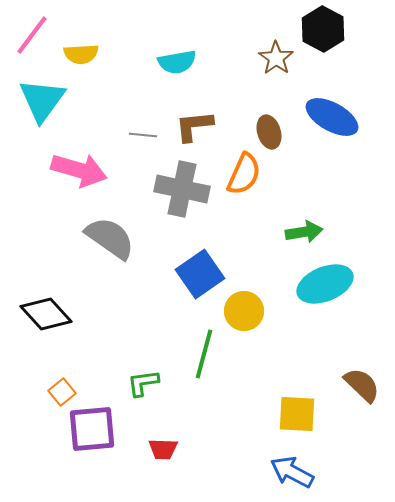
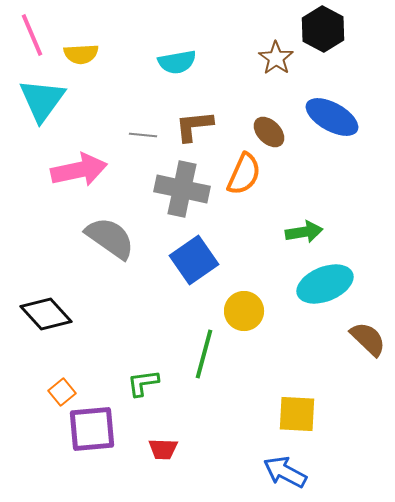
pink line: rotated 60 degrees counterclockwise
brown ellipse: rotated 28 degrees counterclockwise
pink arrow: rotated 28 degrees counterclockwise
blue square: moved 6 px left, 14 px up
brown semicircle: moved 6 px right, 46 px up
blue arrow: moved 7 px left
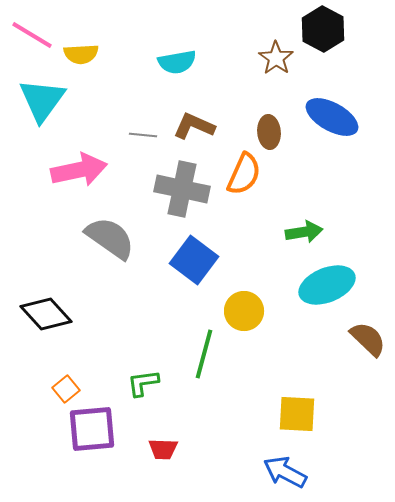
pink line: rotated 36 degrees counterclockwise
brown L-shape: rotated 30 degrees clockwise
brown ellipse: rotated 40 degrees clockwise
blue square: rotated 18 degrees counterclockwise
cyan ellipse: moved 2 px right, 1 px down
orange square: moved 4 px right, 3 px up
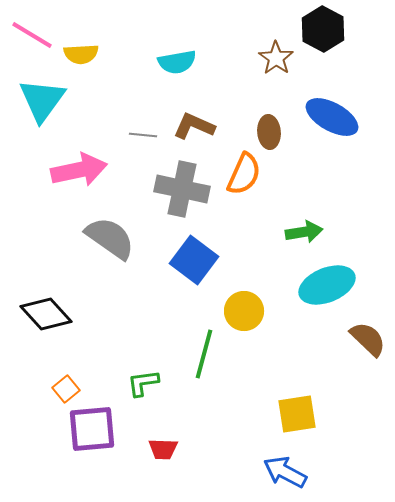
yellow square: rotated 12 degrees counterclockwise
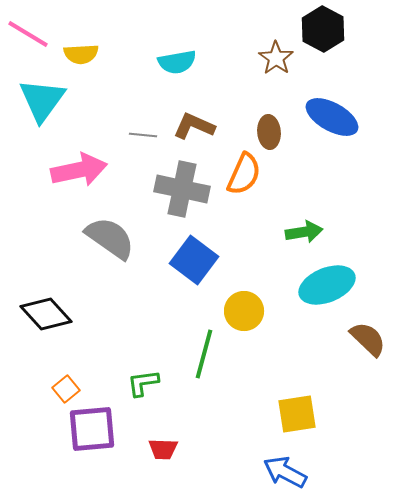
pink line: moved 4 px left, 1 px up
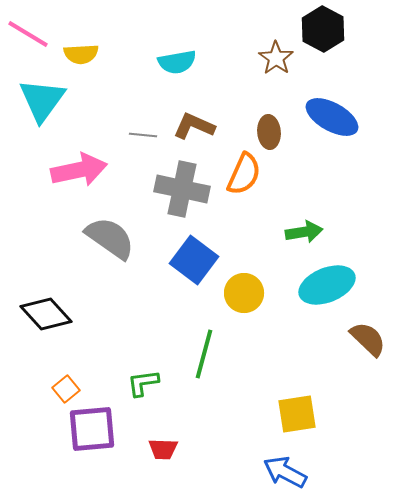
yellow circle: moved 18 px up
